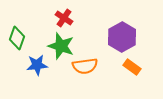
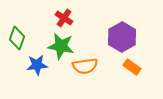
green star: rotated 8 degrees counterclockwise
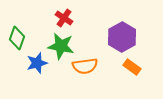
blue star: moved 2 px up; rotated 10 degrees counterclockwise
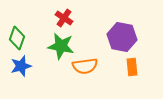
purple hexagon: rotated 20 degrees counterclockwise
blue star: moved 16 px left, 3 px down
orange rectangle: rotated 48 degrees clockwise
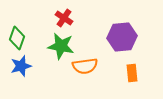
purple hexagon: rotated 16 degrees counterclockwise
orange rectangle: moved 6 px down
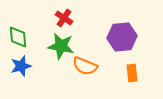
green diamond: moved 1 px right, 1 px up; rotated 25 degrees counterclockwise
orange semicircle: rotated 30 degrees clockwise
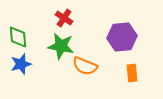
blue star: moved 2 px up
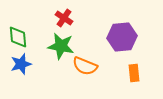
orange rectangle: moved 2 px right
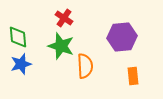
green star: rotated 8 degrees clockwise
orange semicircle: rotated 115 degrees counterclockwise
orange rectangle: moved 1 px left, 3 px down
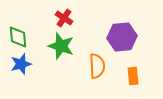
orange semicircle: moved 12 px right
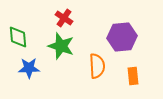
blue star: moved 8 px right, 4 px down; rotated 15 degrees clockwise
